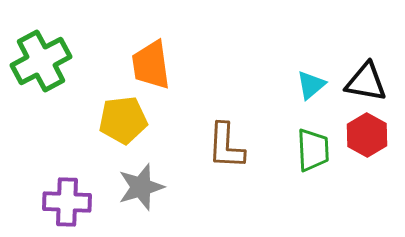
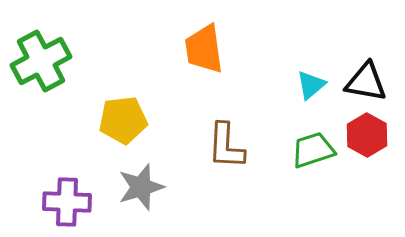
orange trapezoid: moved 53 px right, 16 px up
green trapezoid: rotated 105 degrees counterclockwise
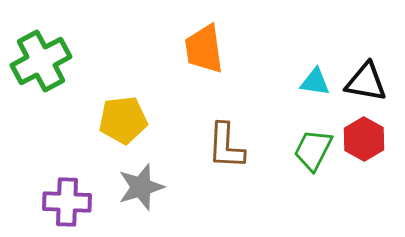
cyan triangle: moved 4 px right, 3 px up; rotated 48 degrees clockwise
red hexagon: moved 3 px left, 4 px down
green trapezoid: rotated 45 degrees counterclockwise
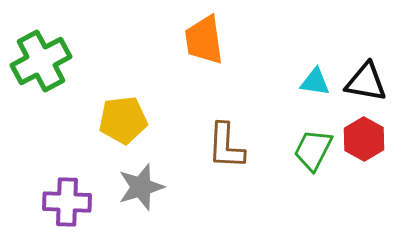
orange trapezoid: moved 9 px up
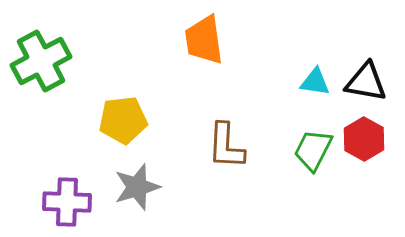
gray star: moved 4 px left
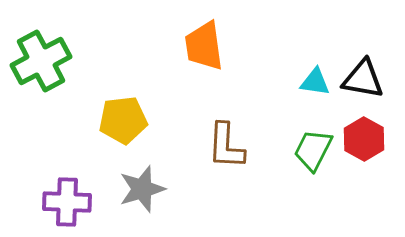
orange trapezoid: moved 6 px down
black triangle: moved 3 px left, 3 px up
gray star: moved 5 px right, 2 px down
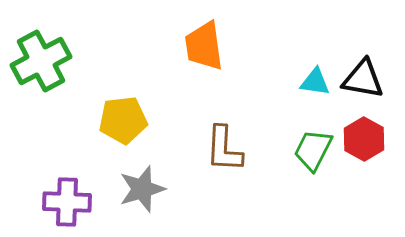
brown L-shape: moved 2 px left, 3 px down
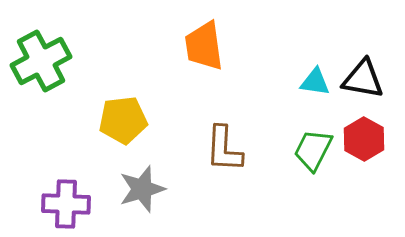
purple cross: moved 1 px left, 2 px down
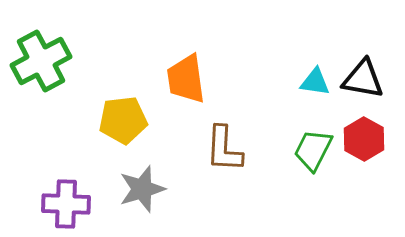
orange trapezoid: moved 18 px left, 33 px down
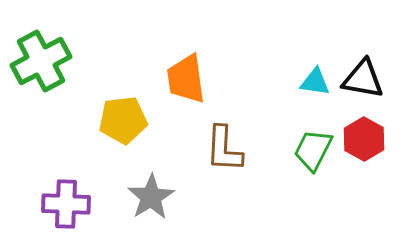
gray star: moved 9 px right, 8 px down; rotated 15 degrees counterclockwise
